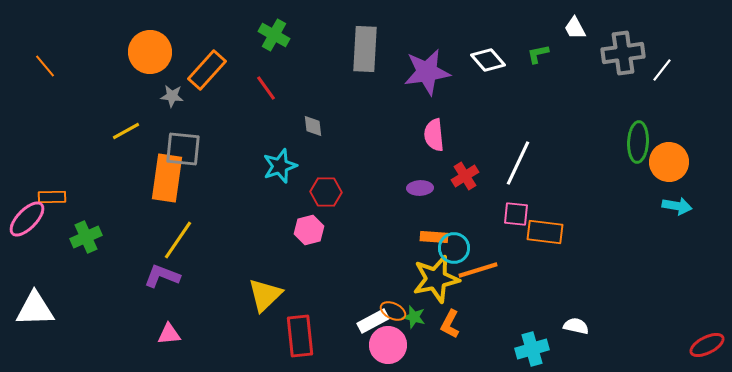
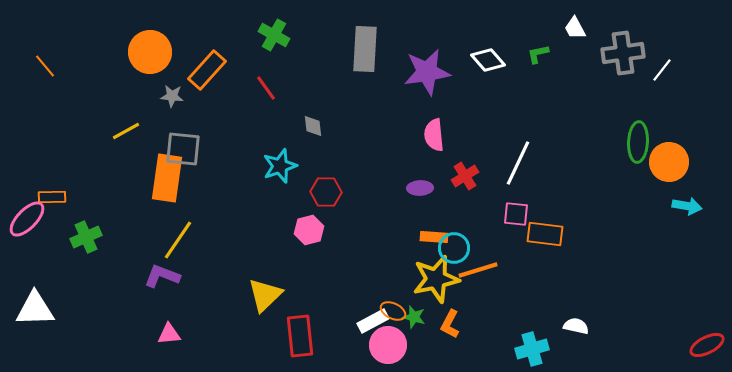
cyan arrow at (677, 206): moved 10 px right
orange rectangle at (545, 232): moved 2 px down
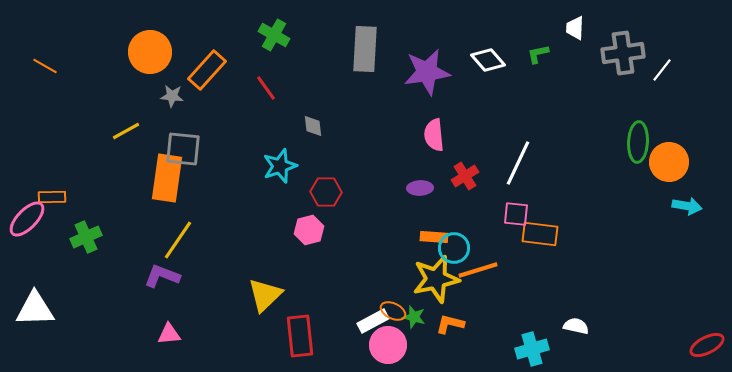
white trapezoid at (575, 28): rotated 30 degrees clockwise
orange line at (45, 66): rotated 20 degrees counterclockwise
orange rectangle at (545, 234): moved 5 px left
orange L-shape at (450, 324): rotated 76 degrees clockwise
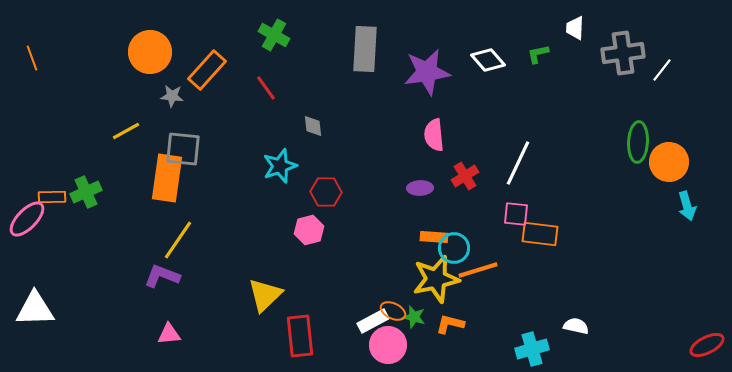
orange line at (45, 66): moved 13 px left, 8 px up; rotated 40 degrees clockwise
cyan arrow at (687, 206): rotated 64 degrees clockwise
green cross at (86, 237): moved 45 px up
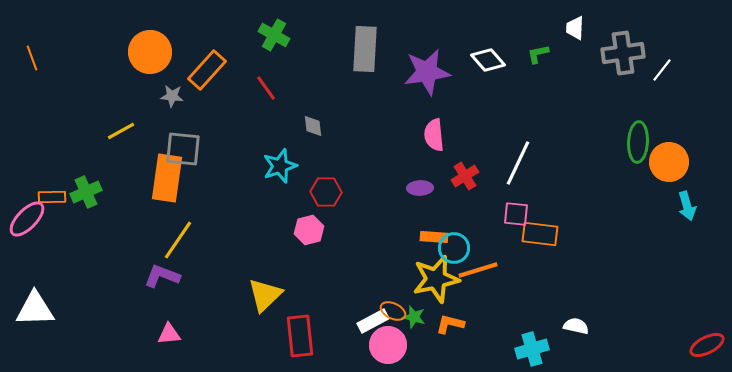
yellow line at (126, 131): moved 5 px left
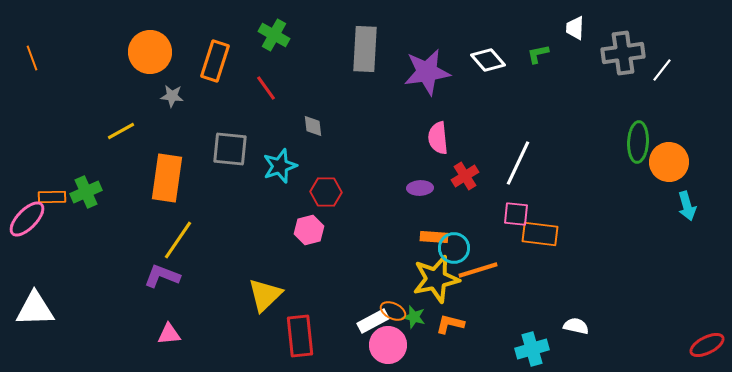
orange rectangle at (207, 70): moved 8 px right, 9 px up; rotated 24 degrees counterclockwise
pink semicircle at (434, 135): moved 4 px right, 3 px down
gray square at (183, 149): moved 47 px right
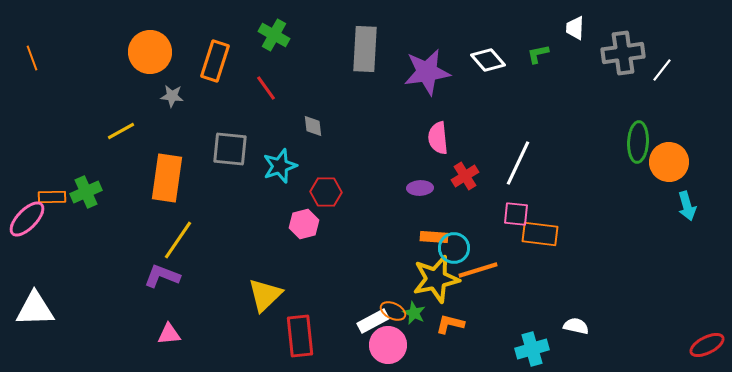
pink hexagon at (309, 230): moved 5 px left, 6 px up
green star at (414, 317): moved 4 px up; rotated 10 degrees clockwise
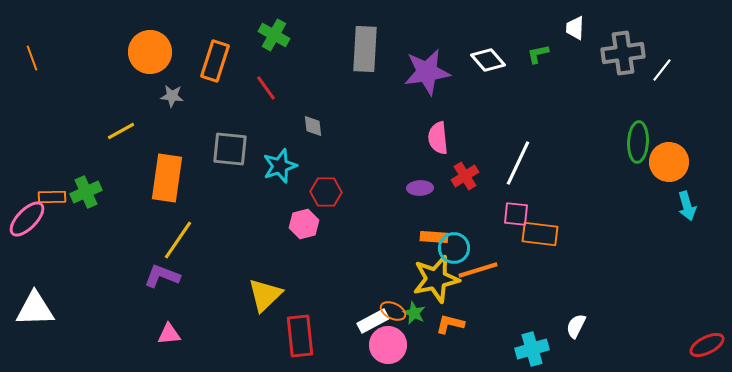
white semicircle at (576, 326): rotated 75 degrees counterclockwise
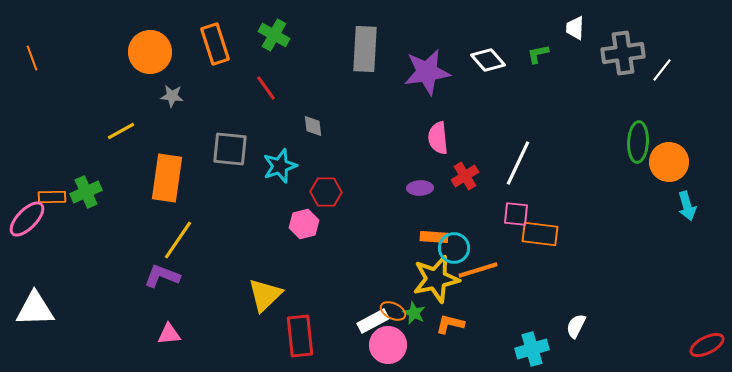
orange rectangle at (215, 61): moved 17 px up; rotated 36 degrees counterclockwise
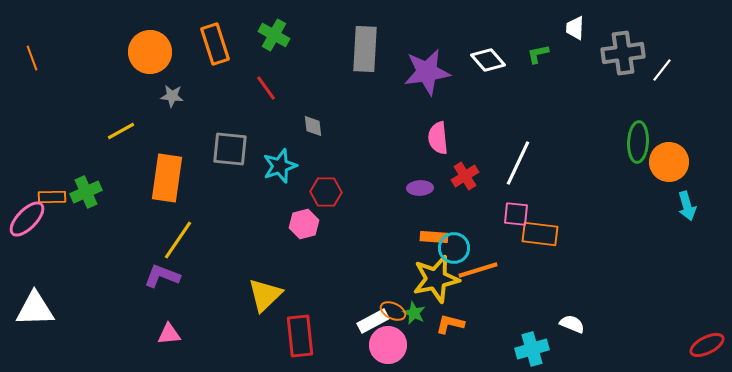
white semicircle at (576, 326): moved 4 px left, 2 px up; rotated 85 degrees clockwise
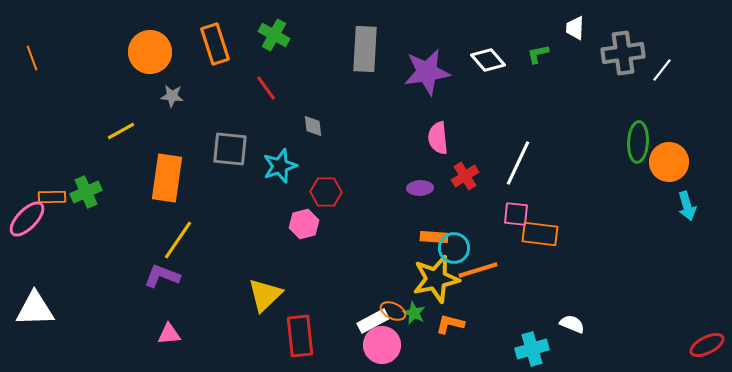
pink circle at (388, 345): moved 6 px left
